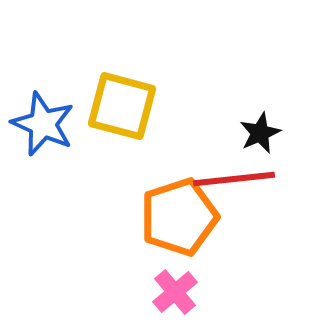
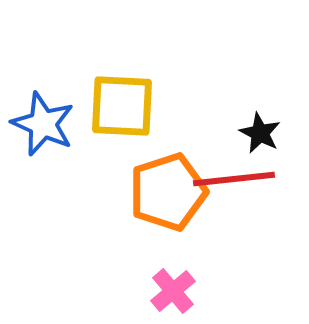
yellow square: rotated 12 degrees counterclockwise
black star: rotated 21 degrees counterclockwise
orange pentagon: moved 11 px left, 25 px up
pink cross: moved 2 px left, 1 px up
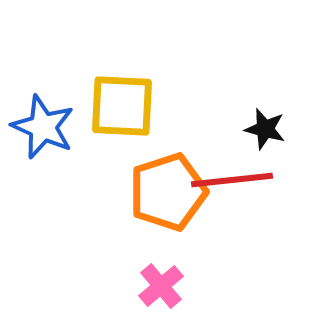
blue star: moved 3 px down
black star: moved 5 px right, 4 px up; rotated 12 degrees counterclockwise
red line: moved 2 px left, 1 px down
pink cross: moved 12 px left, 5 px up
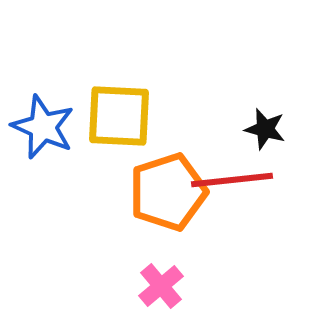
yellow square: moved 3 px left, 10 px down
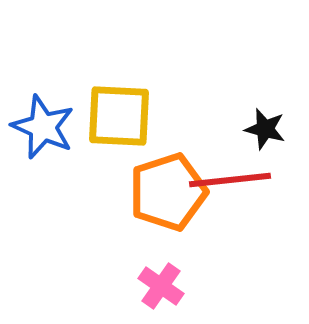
red line: moved 2 px left
pink cross: rotated 15 degrees counterclockwise
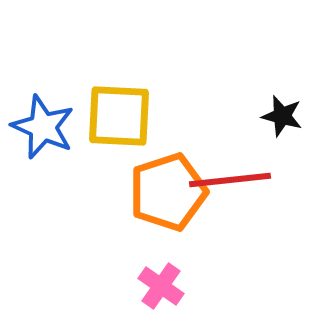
black star: moved 17 px right, 13 px up
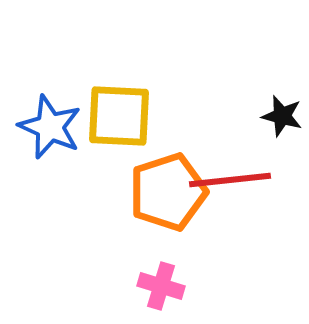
blue star: moved 7 px right
pink cross: rotated 18 degrees counterclockwise
